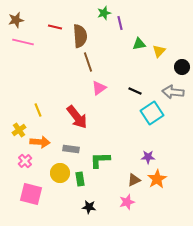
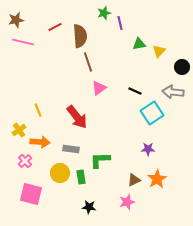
red line: rotated 40 degrees counterclockwise
purple star: moved 8 px up
green rectangle: moved 1 px right, 2 px up
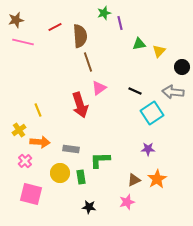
red arrow: moved 3 px right, 12 px up; rotated 20 degrees clockwise
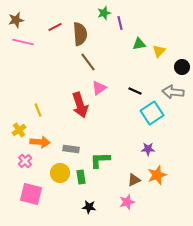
brown semicircle: moved 2 px up
brown line: rotated 18 degrees counterclockwise
orange star: moved 4 px up; rotated 12 degrees clockwise
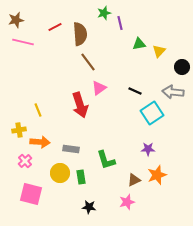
yellow cross: rotated 24 degrees clockwise
green L-shape: moved 6 px right; rotated 105 degrees counterclockwise
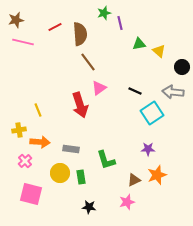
yellow triangle: rotated 32 degrees counterclockwise
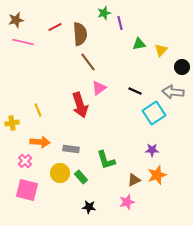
yellow triangle: moved 2 px right, 1 px up; rotated 32 degrees clockwise
cyan square: moved 2 px right
yellow cross: moved 7 px left, 7 px up
purple star: moved 4 px right, 1 px down
green rectangle: rotated 32 degrees counterclockwise
pink square: moved 4 px left, 4 px up
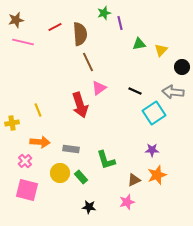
brown line: rotated 12 degrees clockwise
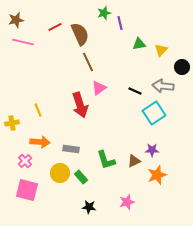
brown semicircle: rotated 20 degrees counterclockwise
gray arrow: moved 10 px left, 6 px up
brown triangle: moved 19 px up
